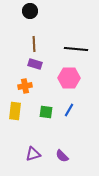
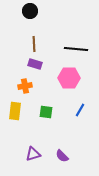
blue line: moved 11 px right
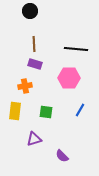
purple triangle: moved 1 px right, 15 px up
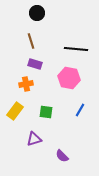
black circle: moved 7 px right, 2 px down
brown line: moved 3 px left, 3 px up; rotated 14 degrees counterclockwise
pink hexagon: rotated 10 degrees clockwise
orange cross: moved 1 px right, 2 px up
yellow rectangle: rotated 30 degrees clockwise
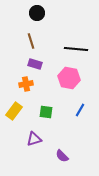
yellow rectangle: moved 1 px left
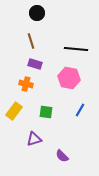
orange cross: rotated 24 degrees clockwise
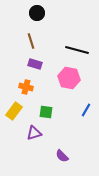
black line: moved 1 px right, 1 px down; rotated 10 degrees clockwise
orange cross: moved 3 px down
blue line: moved 6 px right
purple triangle: moved 6 px up
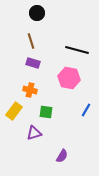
purple rectangle: moved 2 px left, 1 px up
orange cross: moved 4 px right, 3 px down
purple semicircle: rotated 104 degrees counterclockwise
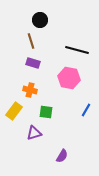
black circle: moved 3 px right, 7 px down
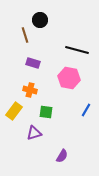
brown line: moved 6 px left, 6 px up
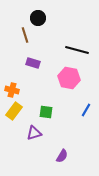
black circle: moved 2 px left, 2 px up
orange cross: moved 18 px left
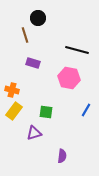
purple semicircle: rotated 24 degrees counterclockwise
